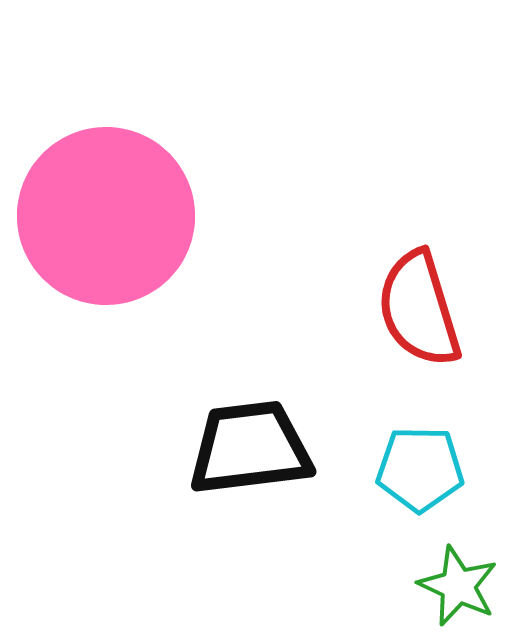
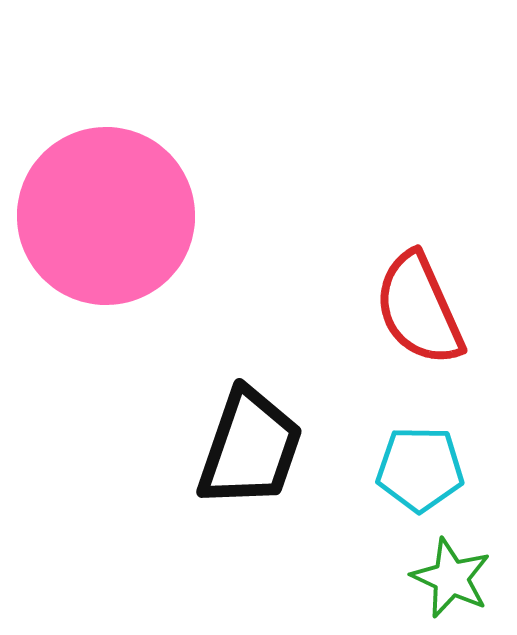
red semicircle: rotated 7 degrees counterclockwise
black trapezoid: rotated 116 degrees clockwise
green star: moved 7 px left, 8 px up
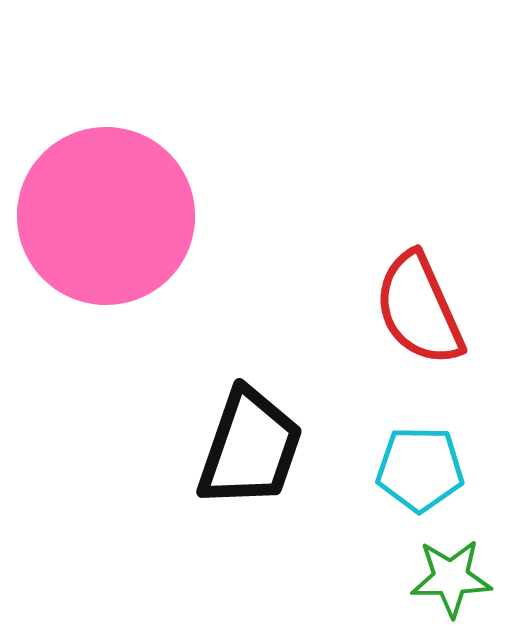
green star: rotated 26 degrees counterclockwise
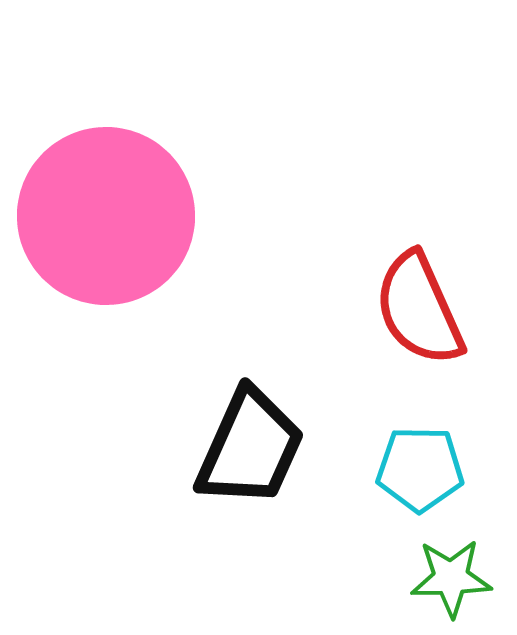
black trapezoid: rotated 5 degrees clockwise
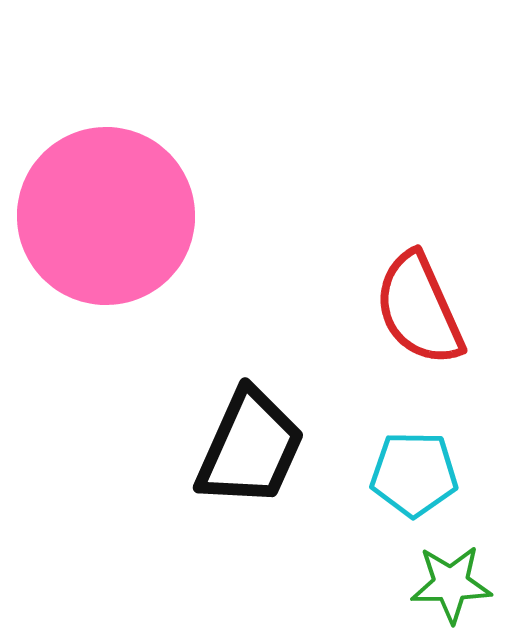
cyan pentagon: moved 6 px left, 5 px down
green star: moved 6 px down
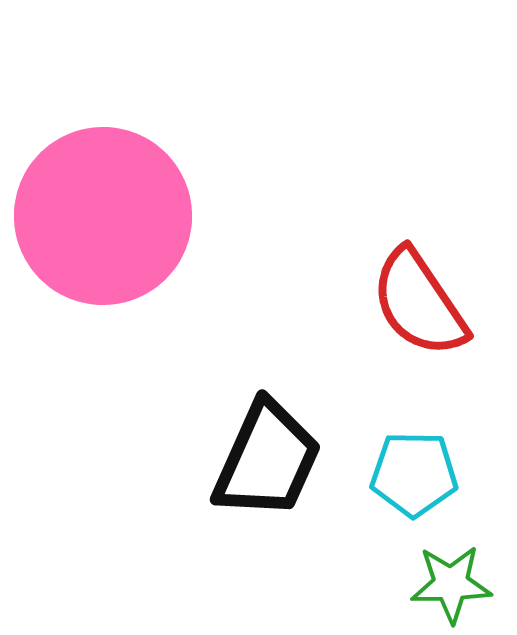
pink circle: moved 3 px left
red semicircle: moved 6 px up; rotated 10 degrees counterclockwise
black trapezoid: moved 17 px right, 12 px down
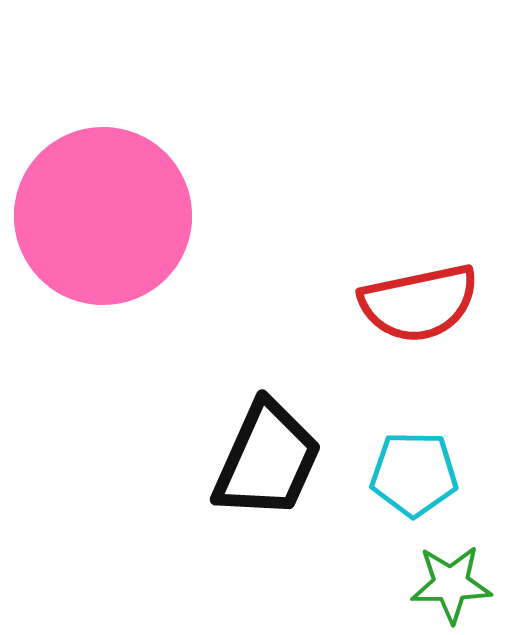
red semicircle: rotated 68 degrees counterclockwise
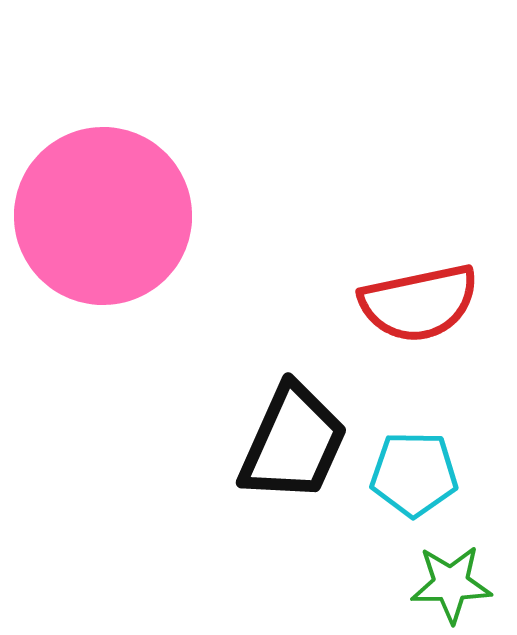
black trapezoid: moved 26 px right, 17 px up
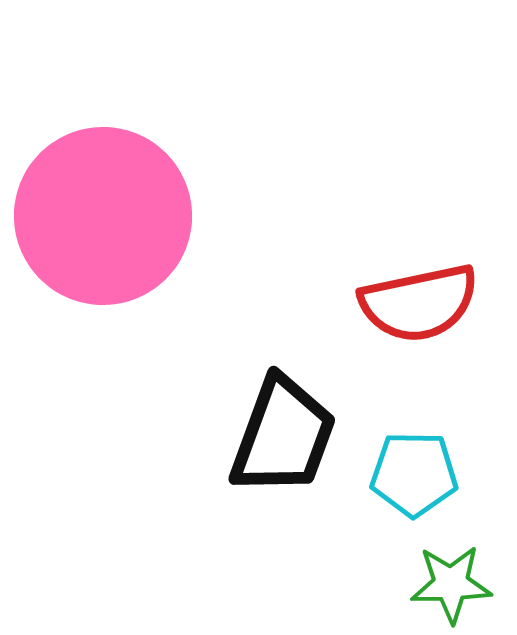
black trapezoid: moved 10 px left, 7 px up; rotated 4 degrees counterclockwise
